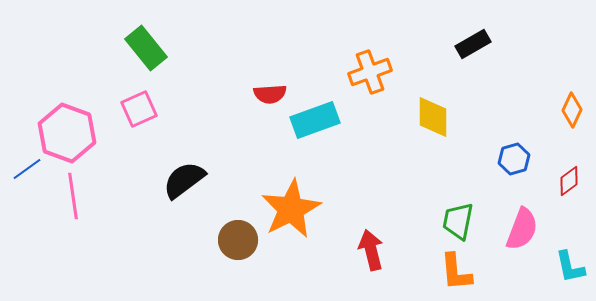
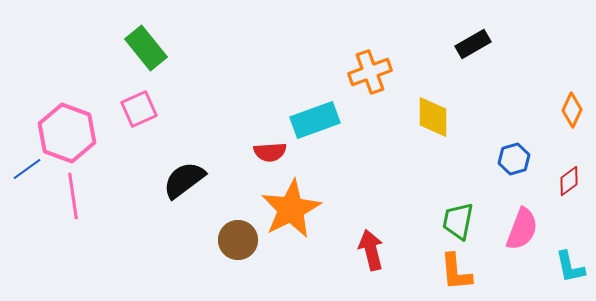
red semicircle: moved 58 px down
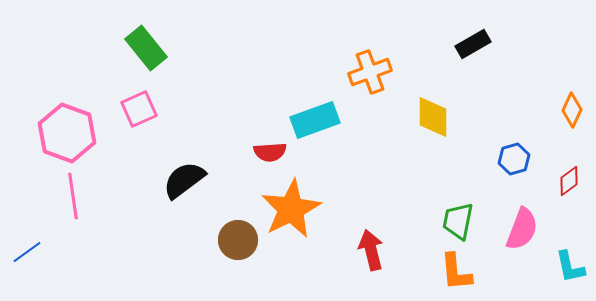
blue line: moved 83 px down
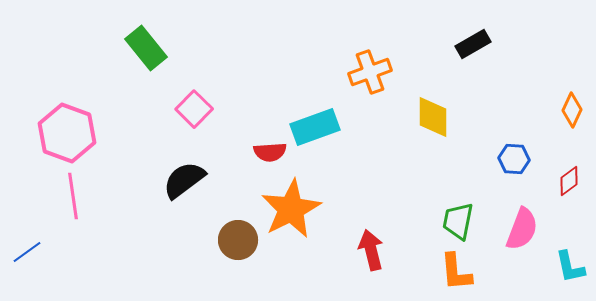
pink square: moved 55 px right; rotated 21 degrees counterclockwise
cyan rectangle: moved 7 px down
blue hexagon: rotated 20 degrees clockwise
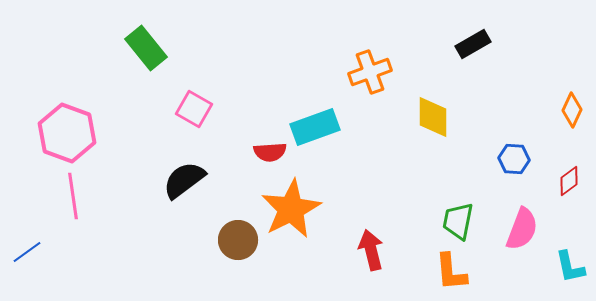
pink square: rotated 15 degrees counterclockwise
orange L-shape: moved 5 px left
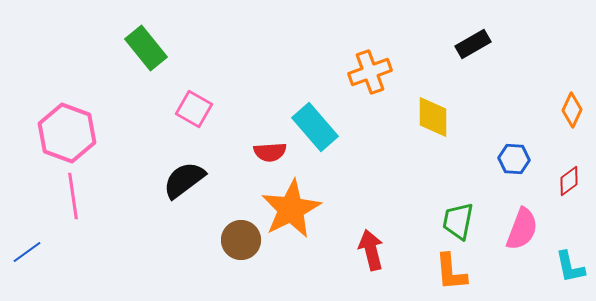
cyan rectangle: rotated 69 degrees clockwise
brown circle: moved 3 px right
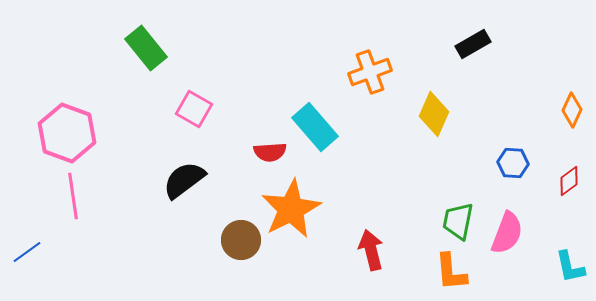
yellow diamond: moved 1 px right, 3 px up; rotated 24 degrees clockwise
blue hexagon: moved 1 px left, 4 px down
pink semicircle: moved 15 px left, 4 px down
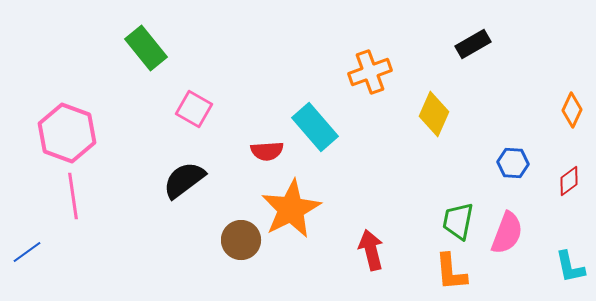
red semicircle: moved 3 px left, 1 px up
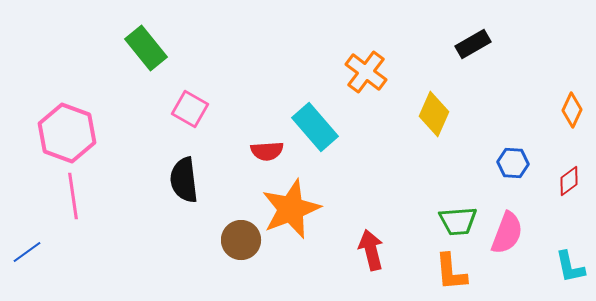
orange cross: moved 4 px left; rotated 33 degrees counterclockwise
pink square: moved 4 px left
black semicircle: rotated 60 degrees counterclockwise
orange star: rotated 6 degrees clockwise
green trapezoid: rotated 105 degrees counterclockwise
